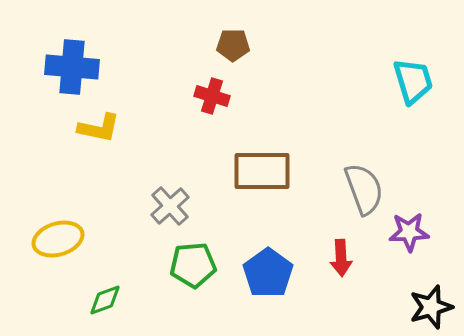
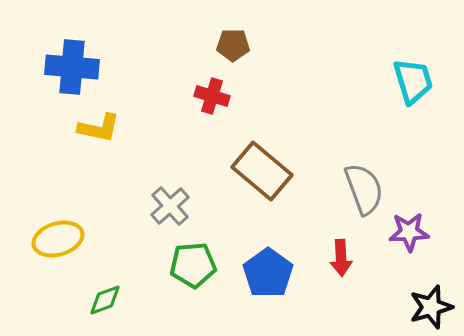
brown rectangle: rotated 40 degrees clockwise
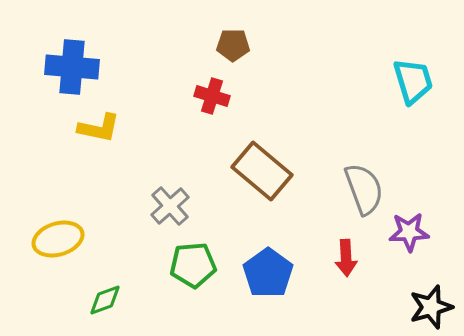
red arrow: moved 5 px right
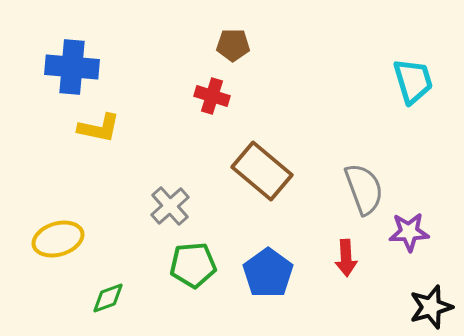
green diamond: moved 3 px right, 2 px up
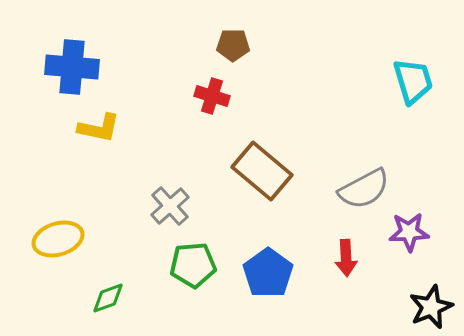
gray semicircle: rotated 82 degrees clockwise
black star: rotated 6 degrees counterclockwise
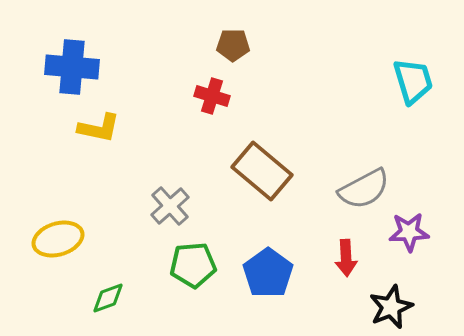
black star: moved 40 px left
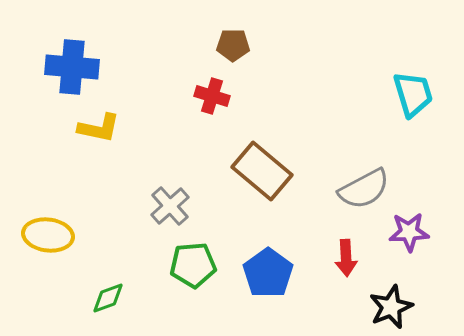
cyan trapezoid: moved 13 px down
yellow ellipse: moved 10 px left, 4 px up; rotated 24 degrees clockwise
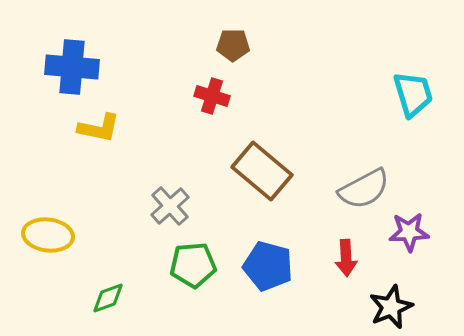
blue pentagon: moved 7 px up; rotated 21 degrees counterclockwise
